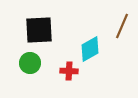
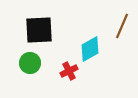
red cross: rotated 30 degrees counterclockwise
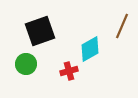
black square: moved 1 px right, 1 px down; rotated 16 degrees counterclockwise
green circle: moved 4 px left, 1 px down
red cross: rotated 12 degrees clockwise
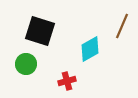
black square: rotated 36 degrees clockwise
red cross: moved 2 px left, 10 px down
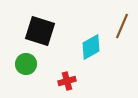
cyan diamond: moved 1 px right, 2 px up
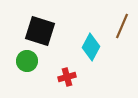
cyan diamond: rotated 32 degrees counterclockwise
green circle: moved 1 px right, 3 px up
red cross: moved 4 px up
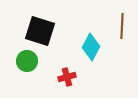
brown line: rotated 20 degrees counterclockwise
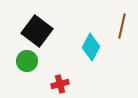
brown line: rotated 10 degrees clockwise
black square: moved 3 px left; rotated 20 degrees clockwise
red cross: moved 7 px left, 7 px down
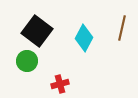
brown line: moved 2 px down
cyan diamond: moved 7 px left, 9 px up
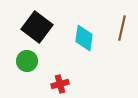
black square: moved 4 px up
cyan diamond: rotated 20 degrees counterclockwise
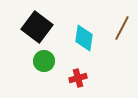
brown line: rotated 15 degrees clockwise
green circle: moved 17 px right
red cross: moved 18 px right, 6 px up
